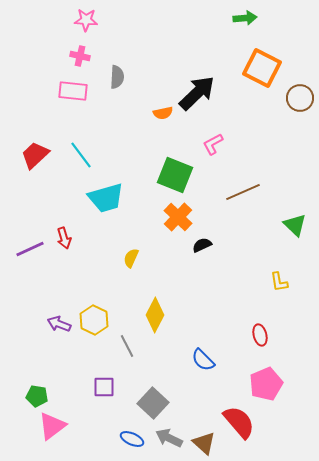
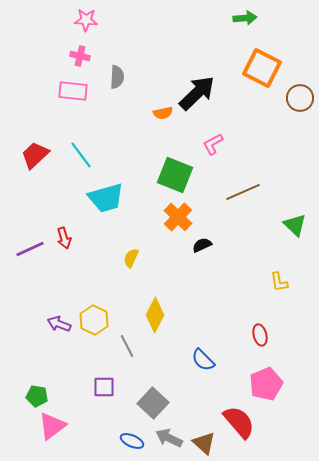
blue ellipse: moved 2 px down
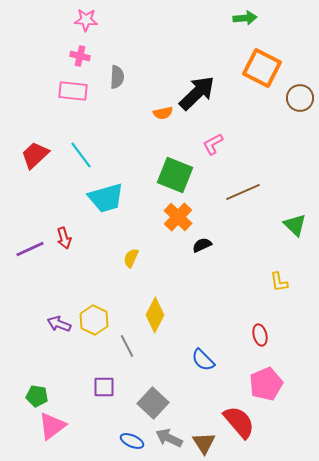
brown triangle: rotated 15 degrees clockwise
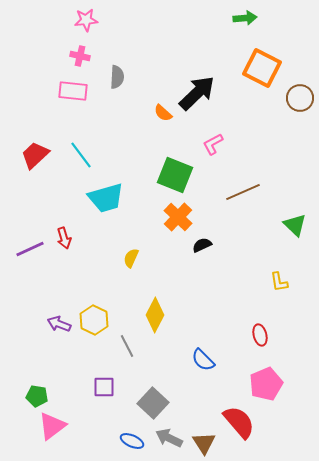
pink star: rotated 10 degrees counterclockwise
orange semicircle: rotated 54 degrees clockwise
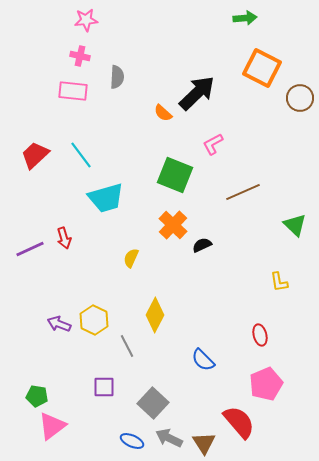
orange cross: moved 5 px left, 8 px down
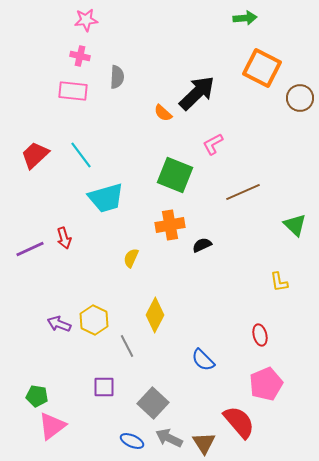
orange cross: moved 3 px left; rotated 36 degrees clockwise
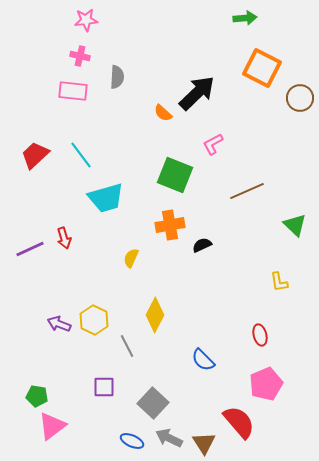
brown line: moved 4 px right, 1 px up
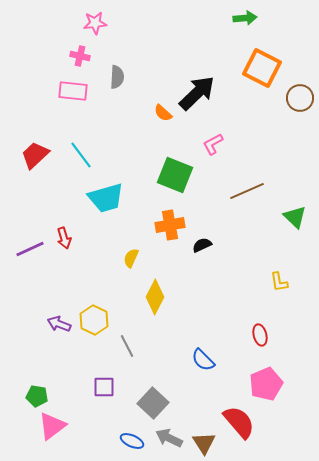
pink star: moved 9 px right, 3 px down
green triangle: moved 8 px up
yellow diamond: moved 18 px up
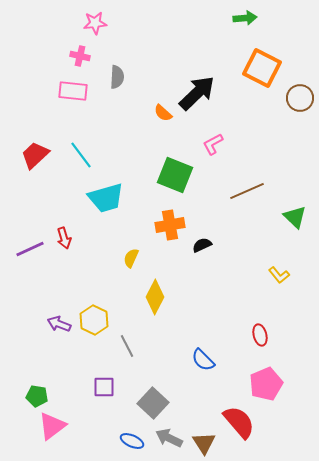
yellow L-shape: moved 7 px up; rotated 30 degrees counterclockwise
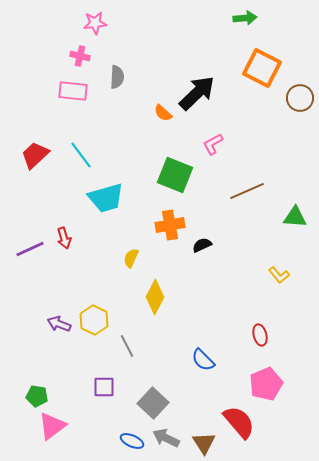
green triangle: rotated 40 degrees counterclockwise
gray arrow: moved 3 px left
